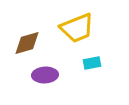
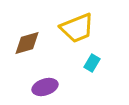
cyan rectangle: rotated 48 degrees counterclockwise
purple ellipse: moved 12 px down; rotated 15 degrees counterclockwise
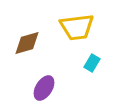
yellow trapezoid: moved 1 px up; rotated 15 degrees clockwise
purple ellipse: moved 1 px left, 1 px down; rotated 40 degrees counterclockwise
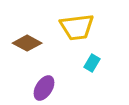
brown diamond: rotated 44 degrees clockwise
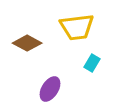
purple ellipse: moved 6 px right, 1 px down
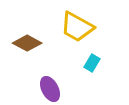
yellow trapezoid: rotated 36 degrees clockwise
purple ellipse: rotated 60 degrees counterclockwise
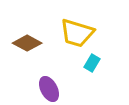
yellow trapezoid: moved 6 px down; rotated 12 degrees counterclockwise
purple ellipse: moved 1 px left
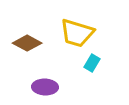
purple ellipse: moved 4 px left, 2 px up; rotated 60 degrees counterclockwise
